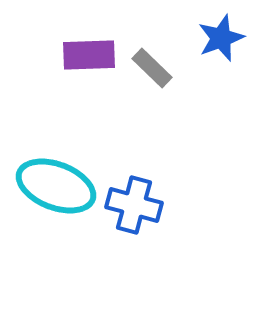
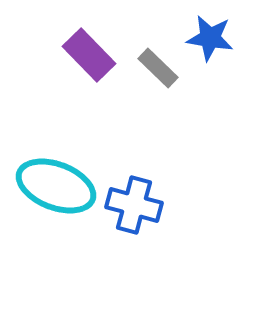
blue star: moved 11 px left; rotated 30 degrees clockwise
purple rectangle: rotated 48 degrees clockwise
gray rectangle: moved 6 px right
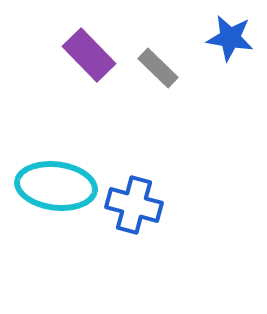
blue star: moved 20 px right
cyan ellipse: rotated 14 degrees counterclockwise
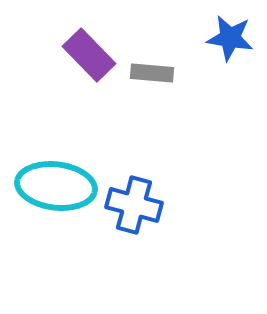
gray rectangle: moved 6 px left, 5 px down; rotated 39 degrees counterclockwise
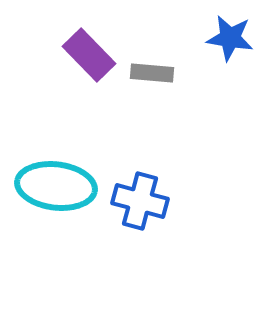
blue cross: moved 6 px right, 4 px up
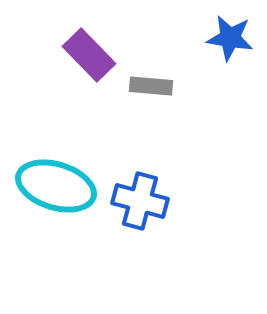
gray rectangle: moved 1 px left, 13 px down
cyan ellipse: rotated 10 degrees clockwise
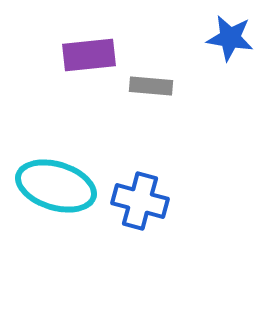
purple rectangle: rotated 52 degrees counterclockwise
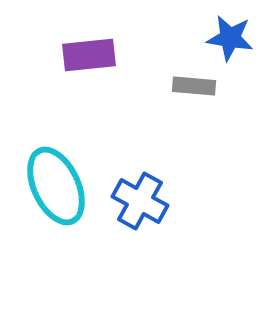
gray rectangle: moved 43 px right
cyan ellipse: rotated 48 degrees clockwise
blue cross: rotated 14 degrees clockwise
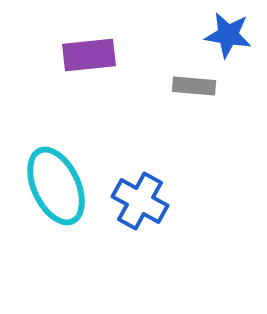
blue star: moved 2 px left, 3 px up
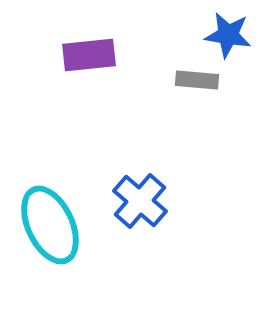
gray rectangle: moved 3 px right, 6 px up
cyan ellipse: moved 6 px left, 39 px down
blue cross: rotated 12 degrees clockwise
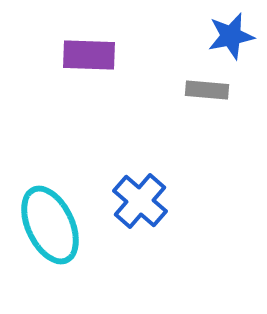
blue star: moved 3 px right, 1 px down; rotated 21 degrees counterclockwise
purple rectangle: rotated 8 degrees clockwise
gray rectangle: moved 10 px right, 10 px down
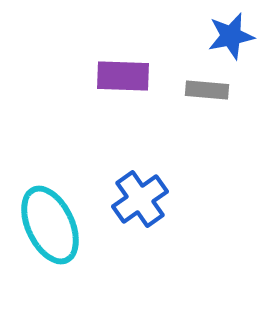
purple rectangle: moved 34 px right, 21 px down
blue cross: moved 2 px up; rotated 14 degrees clockwise
